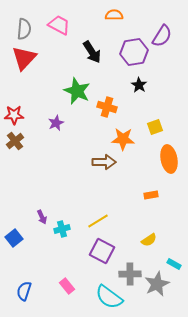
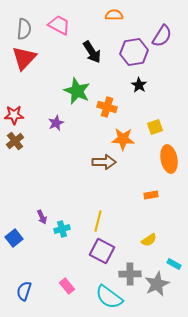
yellow line: rotated 45 degrees counterclockwise
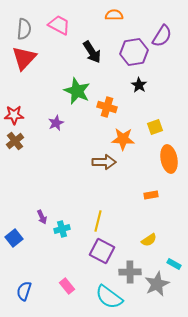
gray cross: moved 2 px up
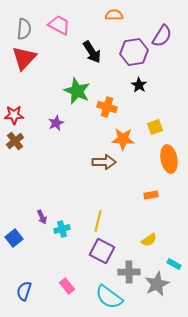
gray cross: moved 1 px left
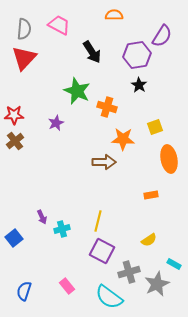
purple hexagon: moved 3 px right, 3 px down
gray cross: rotated 15 degrees counterclockwise
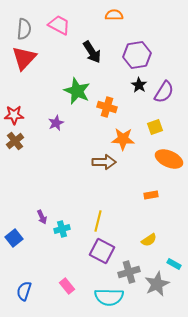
purple semicircle: moved 2 px right, 56 px down
orange ellipse: rotated 56 degrees counterclockwise
cyan semicircle: rotated 36 degrees counterclockwise
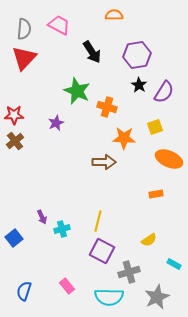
orange star: moved 1 px right, 1 px up
orange rectangle: moved 5 px right, 1 px up
gray star: moved 13 px down
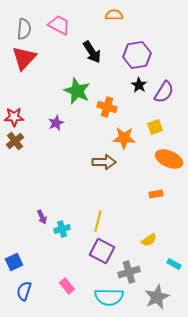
red star: moved 2 px down
blue square: moved 24 px down; rotated 12 degrees clockwise
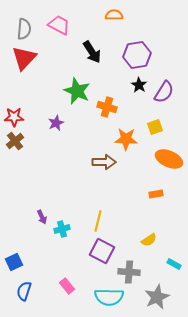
orange star: moved 2 px right, 1 px down
gray cross: rotated 20 degrees clockwise
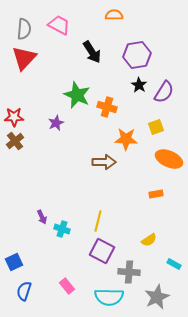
green star: moved 4 px down
yellow square: moved 1 px right
cyan cross: rotated 35 degrees clockwise
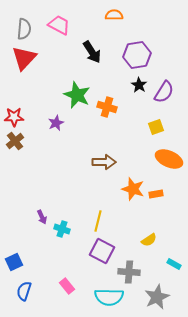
orange star: moved 7 px right, 50 px down; rotated 15 degrees clockwise
